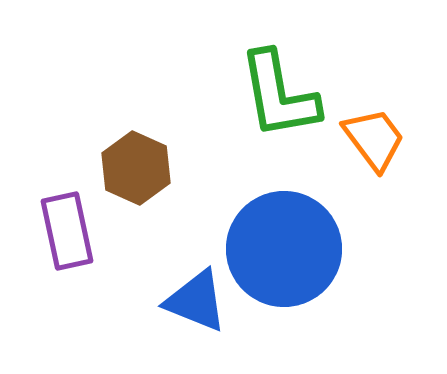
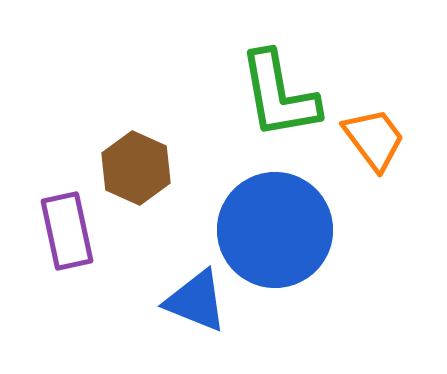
blue circle: moved 9 px left, 19 px up
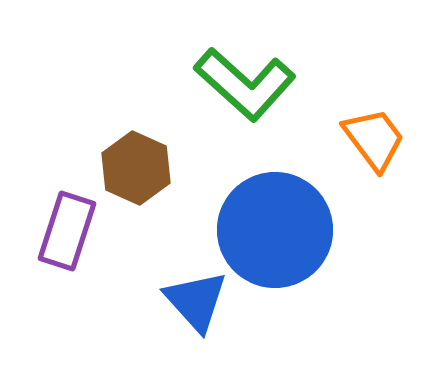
green L-shape: moved 34 px left, 11 px up; rotated 38 degrees counterclockwise
purple rectangle: rotated 30 degrees clockwise
blue triangle: rotated 26 degrees clockwise
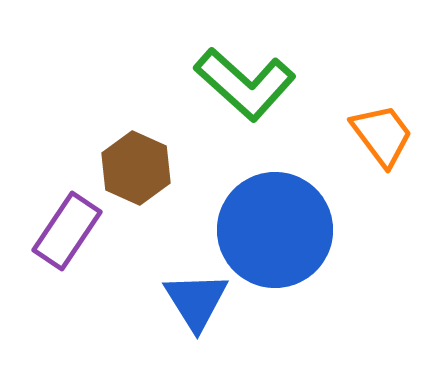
orange trapezoid: moved 8 px right, 4 px up
purple rectangle: rotated 16 degrees clockwise
blue triangle: rotated 10 degrees clockwise
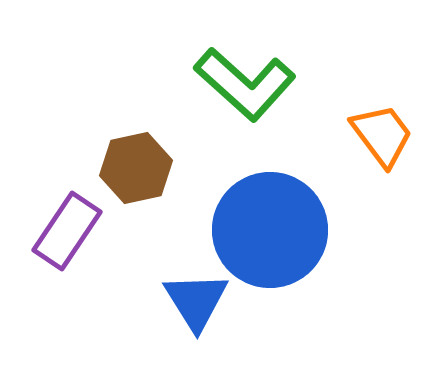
brown hexagon: rotated 24 degrees clockwise
blue circle: moved 5 px left
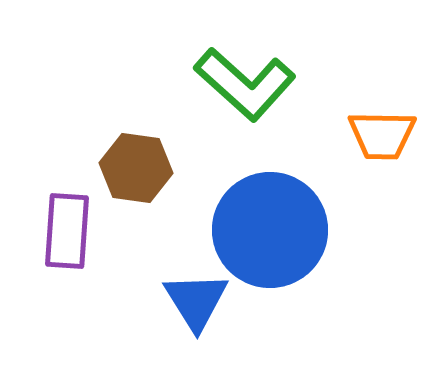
orange trapezoid: rotated 128 degrees clockwise
brown hexagon: rotated 20 degrees clockwise
purple rectangle: rotated 30 degrees counterclockwise
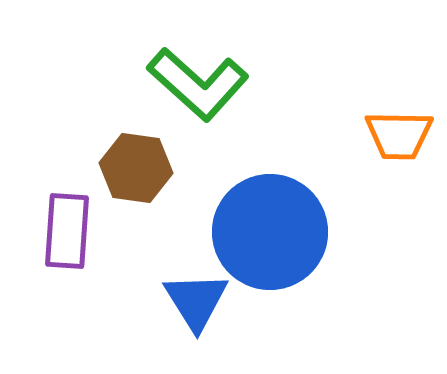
green L-shape: moved 47 px left
orange trapezoid: moved 17 px right
blue circle: moved 2 px down
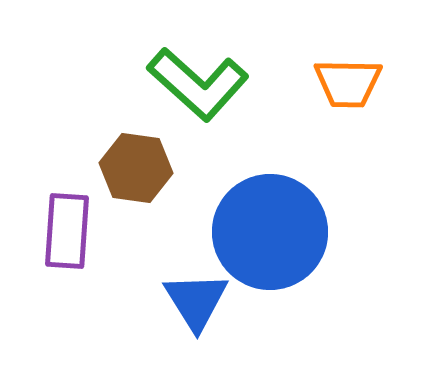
orange trapezoid: moved 51 px left, 52 px up
